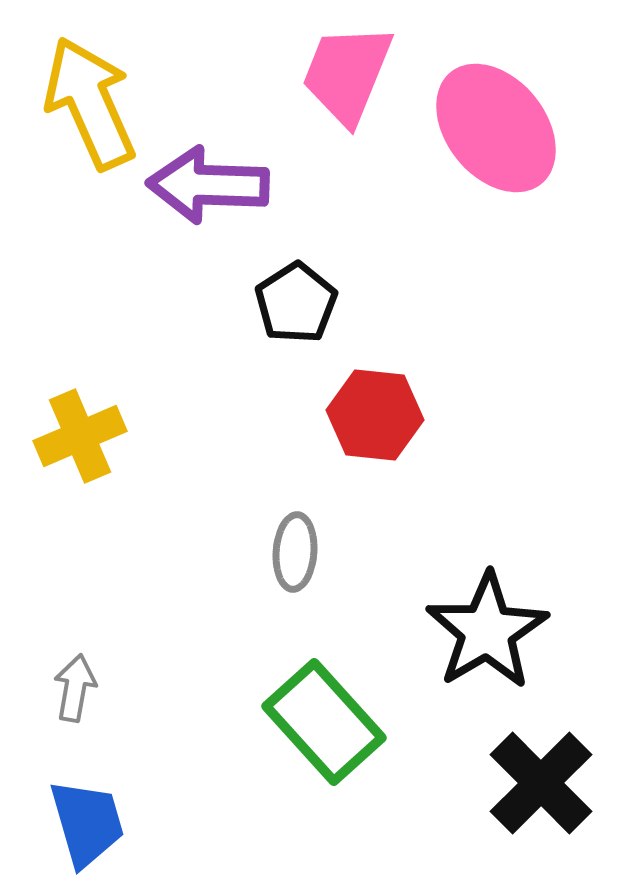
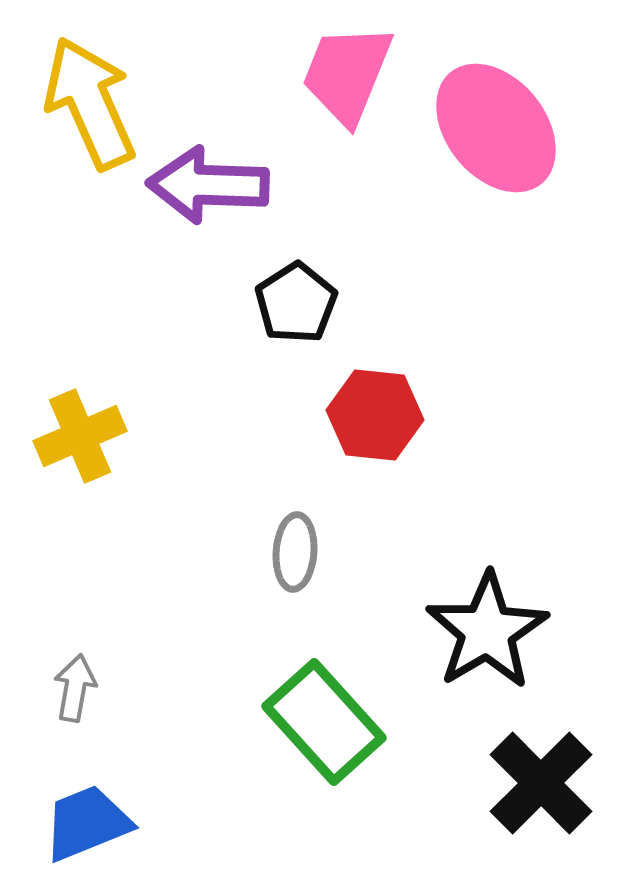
blue trapezoid: rotated 96 degrees counterclockwise
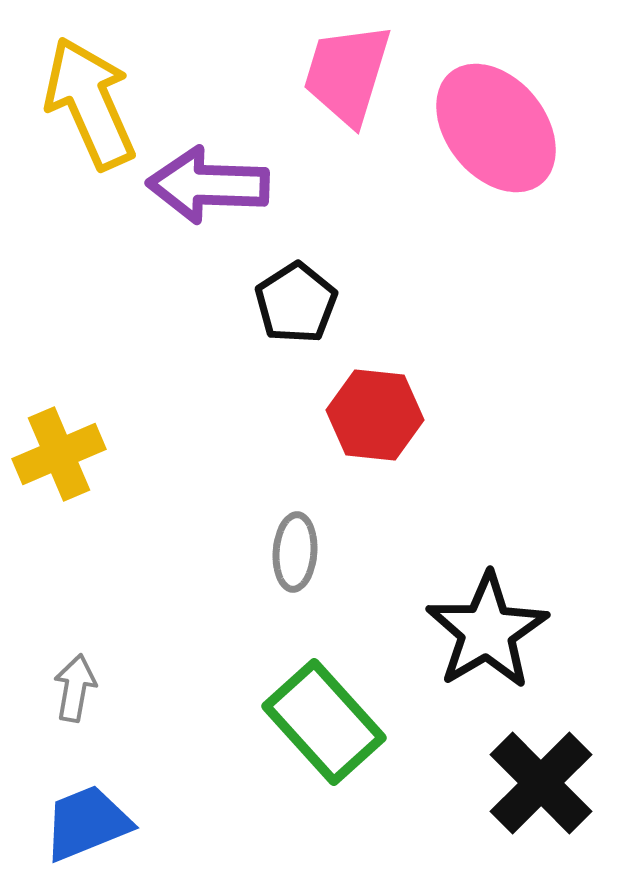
pink trapezoid: rotated 5 degrees counterclockwise
yellow cross: moved 21 px left, 18 px down
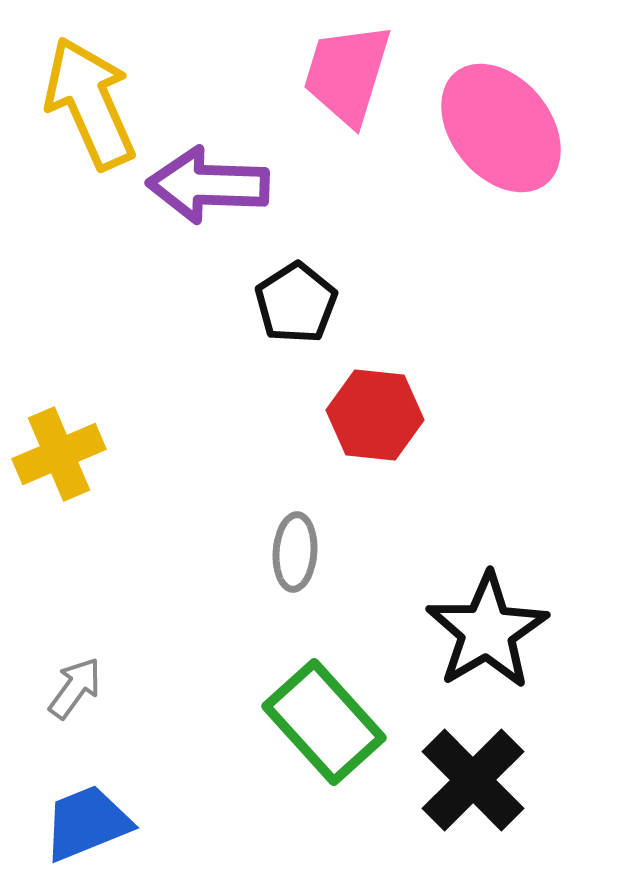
pink ellipse: moved 5 px right
gray arrow: rotated 26 degrees clockwise
black cross: moved 68 px left, 3 px up
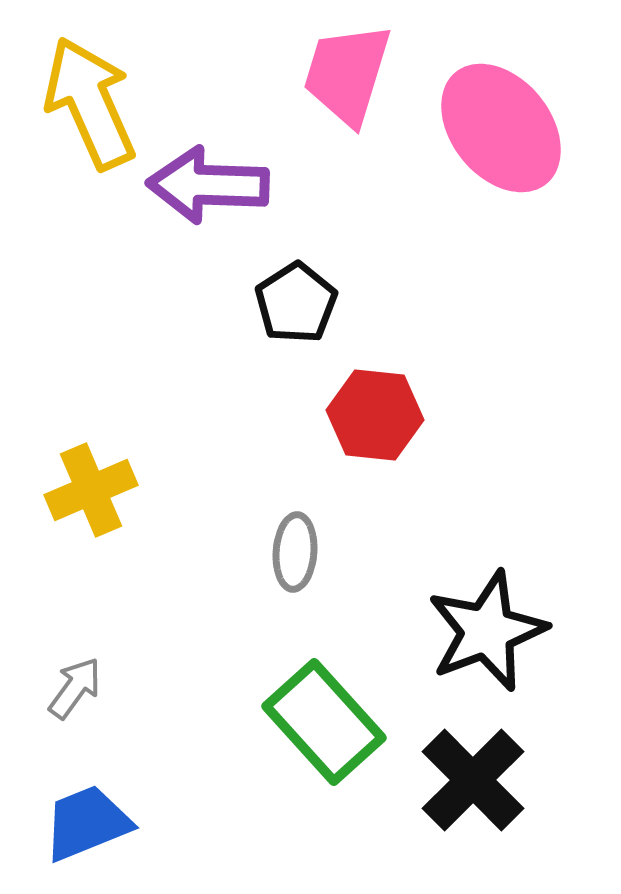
yellow cross: moved 32 px right, 36 px down
black star: rotated 10 degrees clockwise
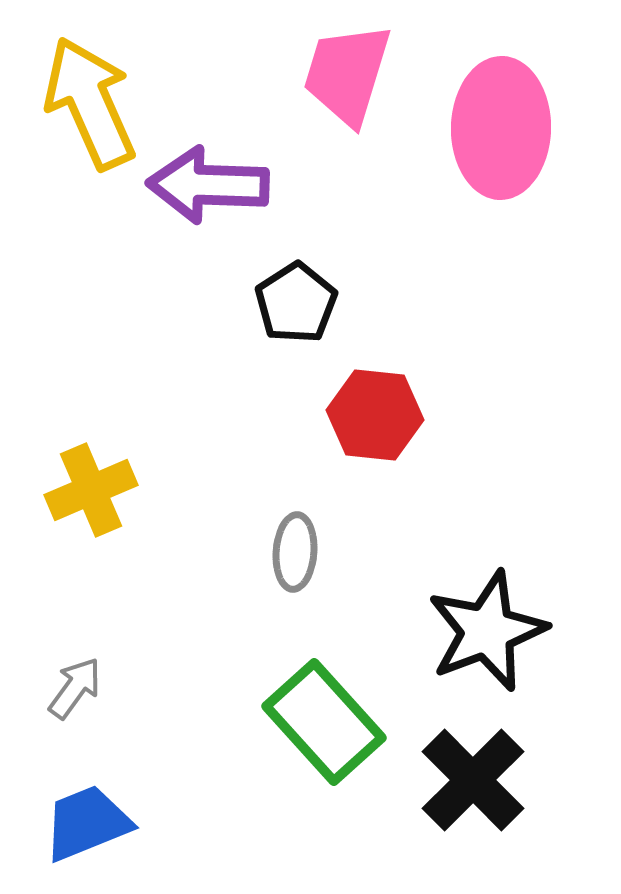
pink ellipse: rotated 40 degrees clockwise
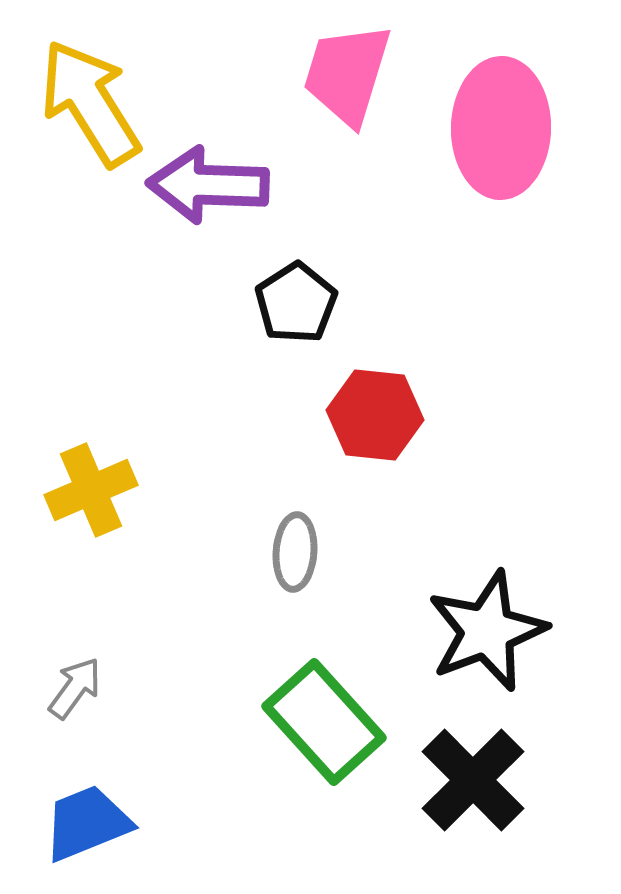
yellow arrow: rotated 8 degrees counterclockwise
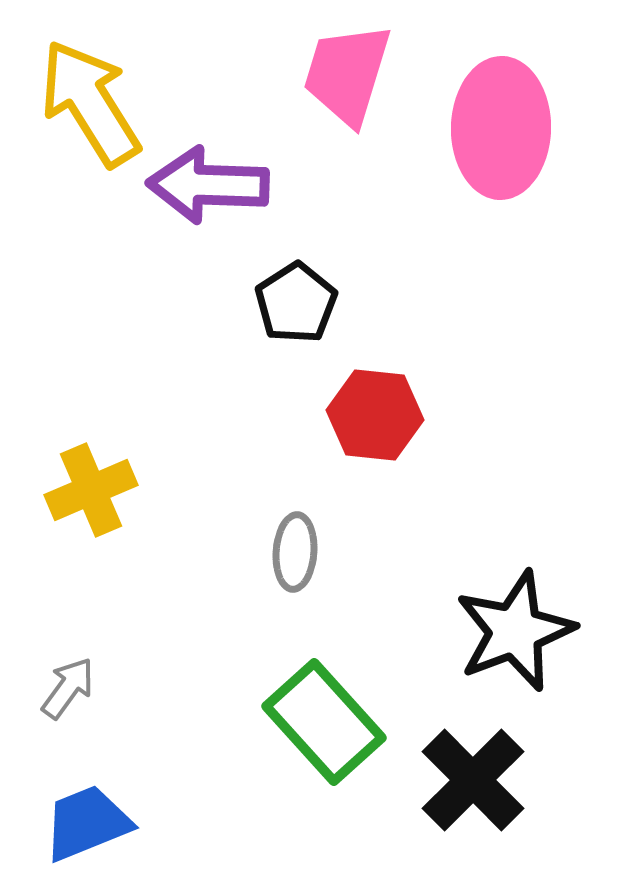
black star: moved 28 px right
gray arrow: moved 7 px left
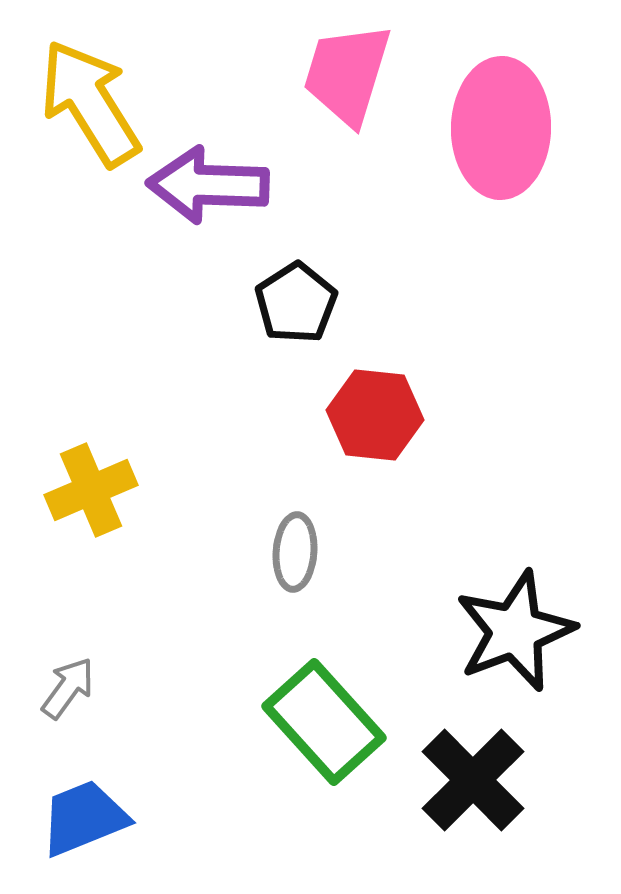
blue trapezoid: moved 3 px left, 5 px up
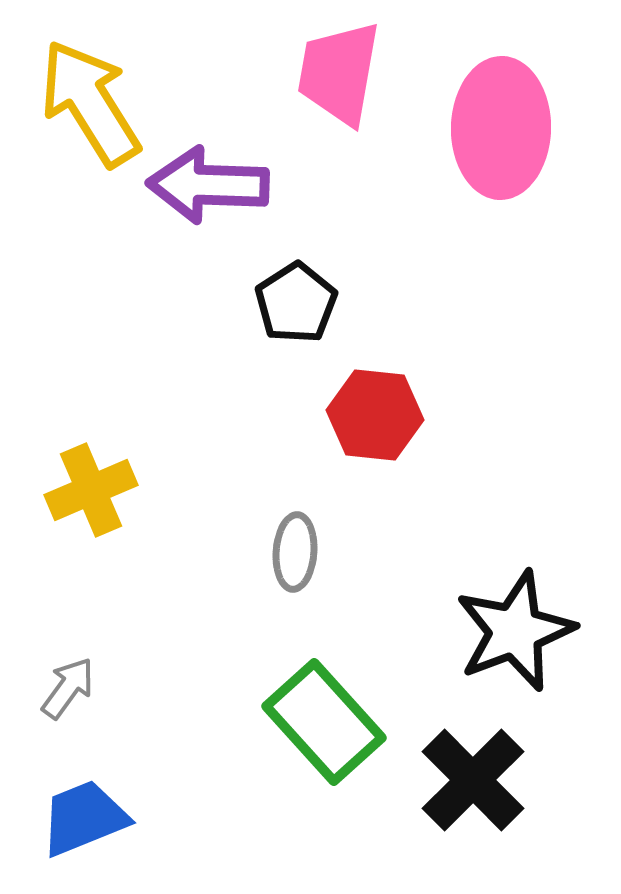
pink trapezoid: moved 8 px left, 1 px up; rotated 7 degrees counterclockwise
